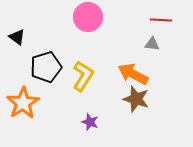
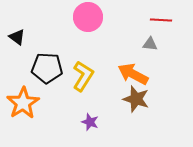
gray triangle: moved 2 px left
black pentagon: moved 1 px right, 1 px down; rotated 20 degrees clockwise
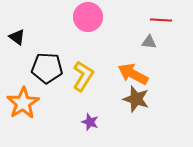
gray triangle: moved 1 px left, 2 px up
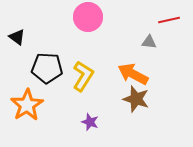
red line: moved 8 px right; rotated 15 degrees counterclockwise
orange star: moved 4 px right, 2 px down
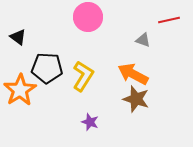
black triangle: moved 1 px right
gray triangle: moved 6 px left, 2 px up; rotated 14 degrees clockwise
orange star: moved 7 px left, 15 px up
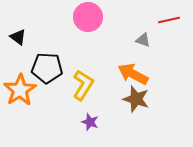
yellow L-shape: moved 9 px down
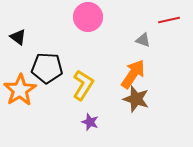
orange arrow: rotated 96 degrees clockwise
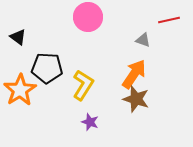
orange arrow: moved 1 px right
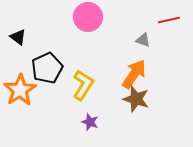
black pentagon: rotated 28 degrees counterclockwise
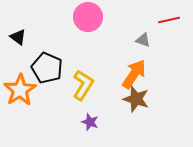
black pentagon: rotated 24 degrees counterclockwise
